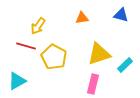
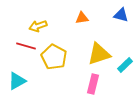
yellow arrow: rotated 36 degrees clockwise
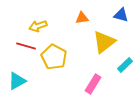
yellow triangle: moved 5 px right, 12 px up; rotated 20 degrees counterclockwise
pink rectangle: rotated 18 degrees clockwise
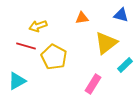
yellow triangle: moved 2 px right, 1 px down
